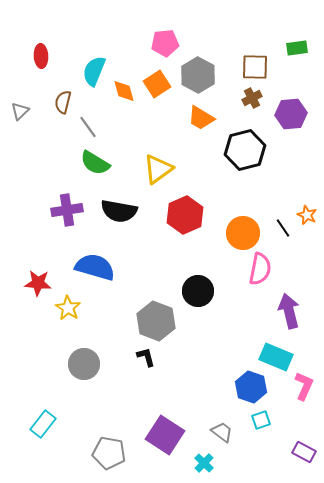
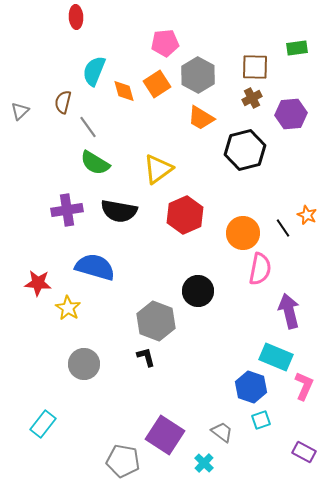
red ellipse at (41, 56): moved 35 px right, 39 px up
gray pentagon at (109, 453): moved 14 px right, 8 px down
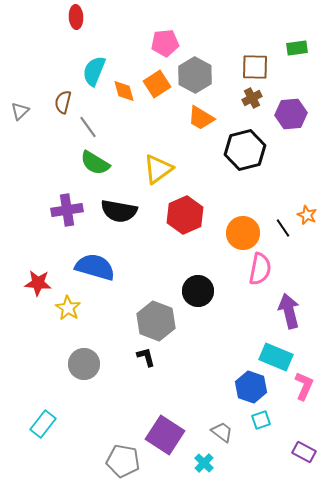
gray hexagon at (198, 75): moved 3 px left
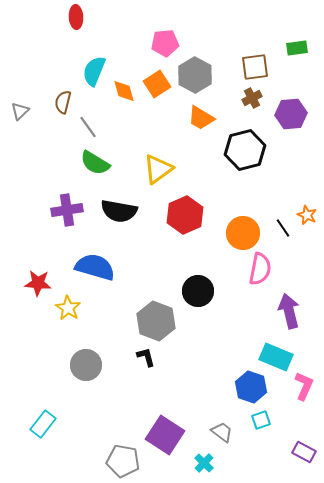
brown square at (255, 67): rotated 8 degrees counterclockwise
gray circle at (84, 364): moved 2 px right, 1 px down
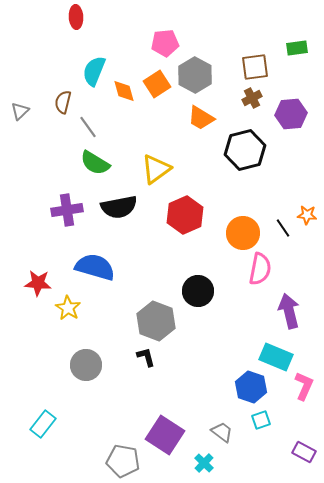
yellow triangle at (158, 169): moved 2 px left
black semicircle at (119, 211): moved 4 px up; rotated 21 degrees counterclockwise
orange star at (307, 215): rotated 18 degrees counterclockwise
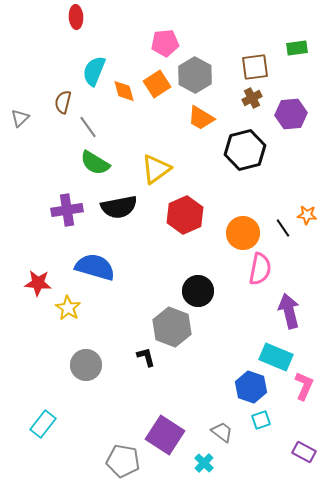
gray triangle at (20, 111): moved 7 px down
gray hexagon at (156, 321): moved 16 px right, 6 px down
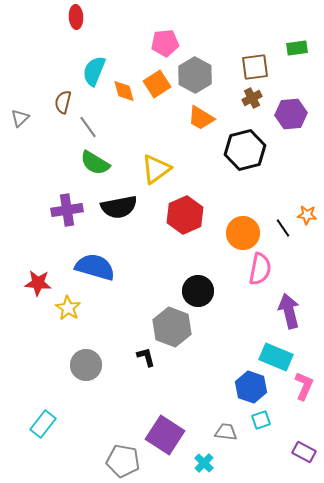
gray trapezoid at (222, 432): moved 4 px right; rotated 30 degrees counterclockwise
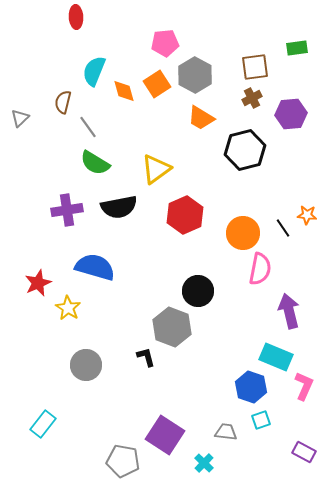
red star at (38, 283): rotated 28 degrees counterclockwise
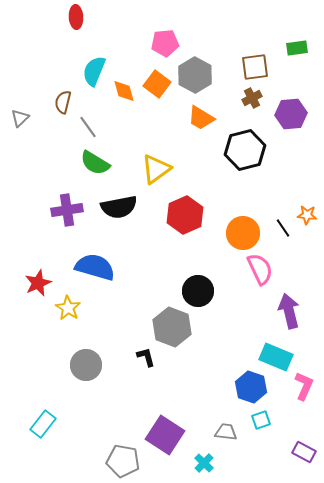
orange square at (157, 84): rotated 20 degrees counterclockwise
pink semicircle at (260, 269): rotated 36 degrees counterclockwise
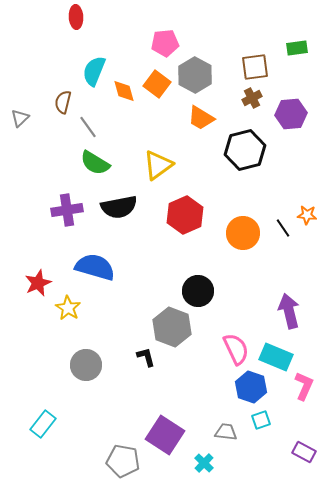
yellow triangle at (156, 169): moved 2 px right, 4 px up
pink semicircle at (260, 269): moved 24 px left, 80 px down
